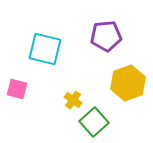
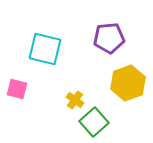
purple pentagon: moved 3 px right, 2 px down
yellow cross: moved 2 px right
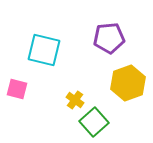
cyan square: moved 1 px left, 1 px down
